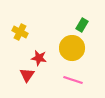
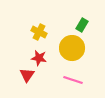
yellow cross: moved 19 px right
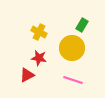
red triangle: rotated 28 degrees clockwise
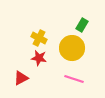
yellow cross: moved 6 px down
red triangle: moved 6 px left, 3 px down
pink line: moved 1 px right, 1 px up
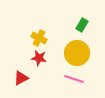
yellow circle: moved 5 px right, 5 px down
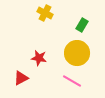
yellow cross: moved 6 px right, 25 px up
pink line: moved 2 px left, 2 px down; rotated 12 degrees clockwise
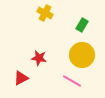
yellow circle: moved 5 px right, 2 px down
